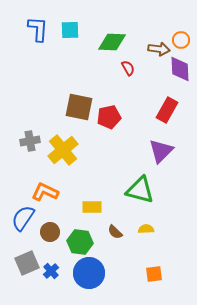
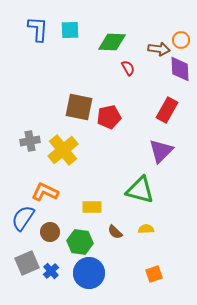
orange square: rotated 12 degrees counterclockwise
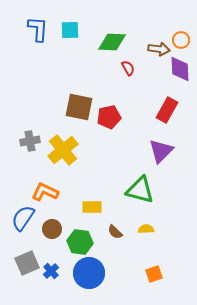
brown circle: moved 2 px right, 3 px up
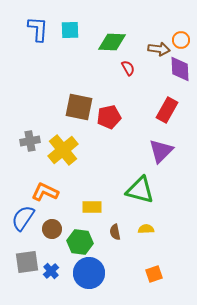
brown semicircle: rotated 35 degrees clockwise
gray square: moved 1 px up; rotated 15 degrees clockwise
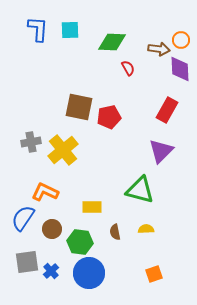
gray cross: moved 1 px right, 1 px down
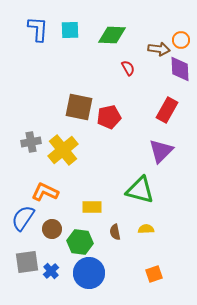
green diamond: moved 7 px up
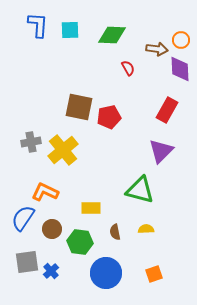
blue L-shape: moved 4 px up
brown arrow: moved 2 px left
yellow rectangle: moved 1 px left, 1 px down
blue circle: moved 17 px right
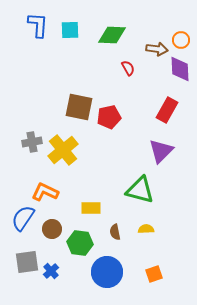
gray cross: moved 1 px right
green hexagon: moved 1 px down
blue circle: moved 1 px right, 1 px up
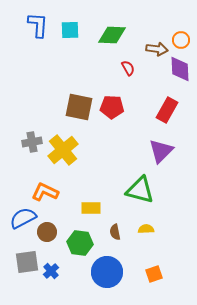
red pentagon: moved 3 px right, 10 px up; rotated 15 degrees clockwise
blue semicircle: rotated 28 degrees clockwise
brown circle: moved 5 px left, 3 px down
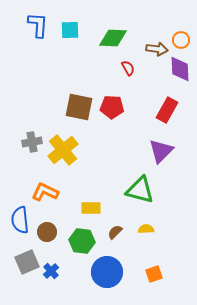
green diamond: moved 1 px right, 3 px down
blue semicircle: moved 3 px left, 2 px down; rotated 68 degrees counterclockwise
brown semicircle: rotated 56 degrees clockwise
green hexagon: moved 2 px right, 2 px up
gray square: rotated 15 degrees counterclockwise
